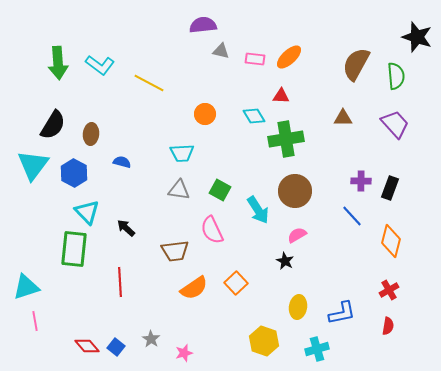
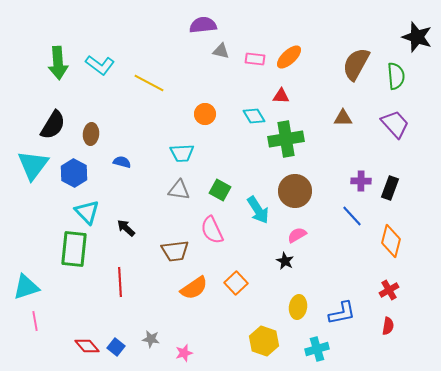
gray star at (151, 339): rotated 24 degrees counterclockwise
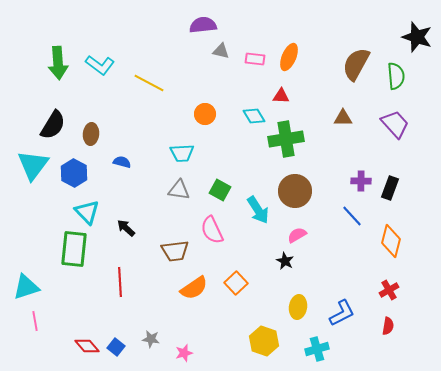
orange ellipse at (289, 57): rotated 24 degrees counterclockwise
blue L-shape at (342, 313): rotated 16 degrees counterclockwise
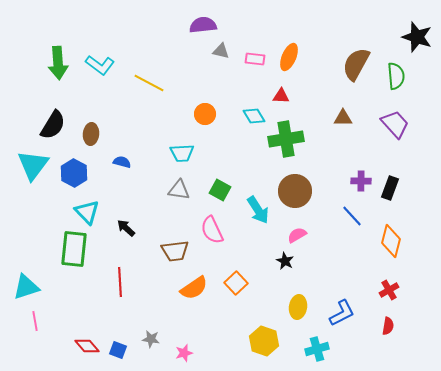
blue square at (116, 347): moved 2 px right, 3 px down; rotated 18 degrees counterclockwise
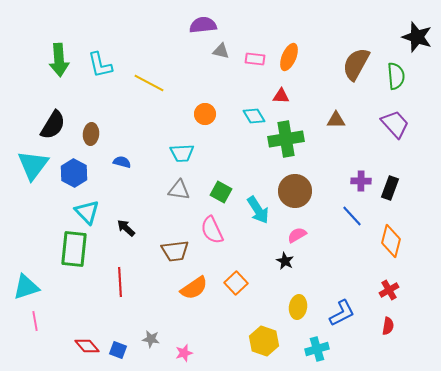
green arrow at (58, 63): moved 1 px right, 3 px up
cyan L-shape at (100, 65): rotated 40 degrees clockwise
brown triangle at (343, 118): moved 7 px left, 2 px down
green square at (220, 190): moved 1 px right, 2 px down
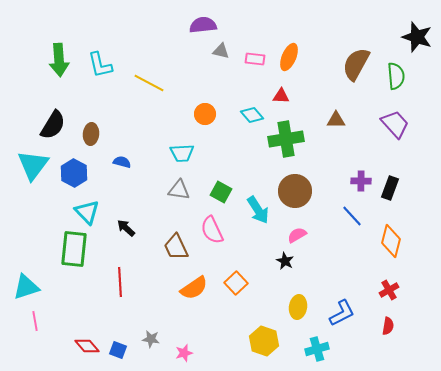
cyan diamond at (254, 116): moved 2 px left, 1 px up; rotated 10 degrees counterclockwise
brown trapezoid at (175, 251): moved 1 px right, 4 px up; rotated 72 degrees clockwise
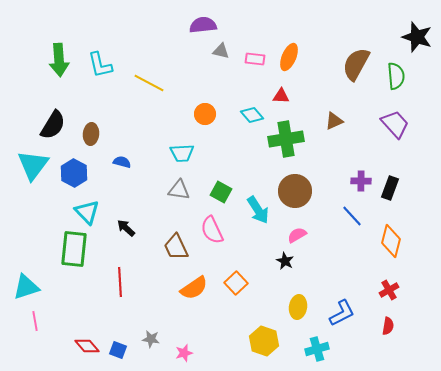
brown triangle at (336, 120): moved 2 px left, 1 px down; rotated 24 degrees counterclockwise
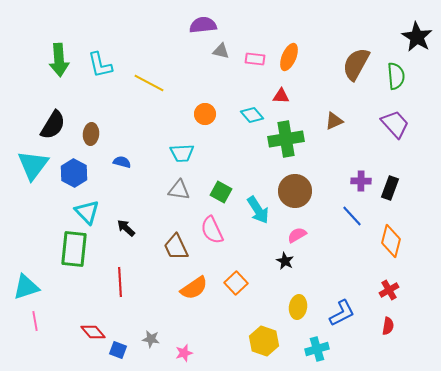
black star at (417, 37): rotated 12 degrees clockwise
red diamond at (87, 346): moved 6 px right, 14 px up
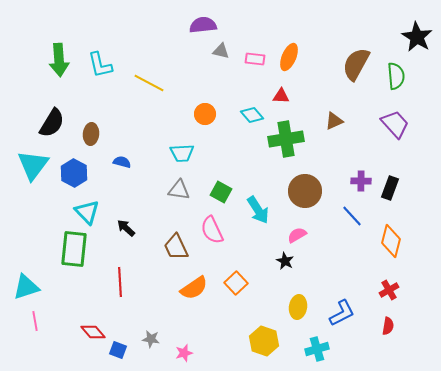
black semicircle at (53, 125): moved 1 px left, 2 px up
brown circle at (295, 191): moved 10 px right
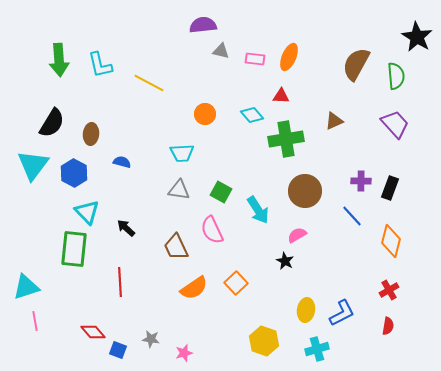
yellow ellipse at (298, 307): moved 8 px right, 3 px down
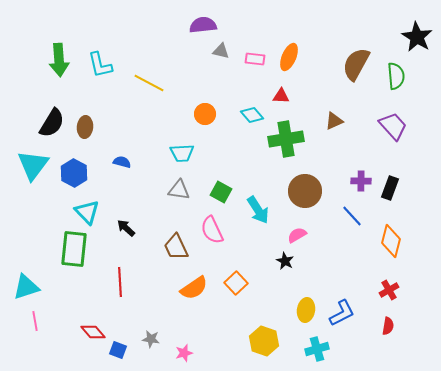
purple trapezoid at (395, 124): moved 2 px left, 2 px down
brown ellipse at (91, 134): moved 6 px left, 7 px up
